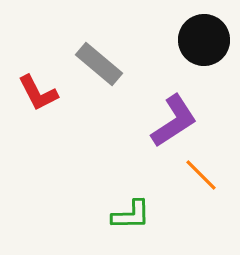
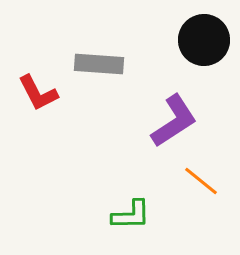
gray rectangle: rotated 36 degrees counterclockwise
orange line: moved 6 px down; rotated 6 degrees counterclockwise
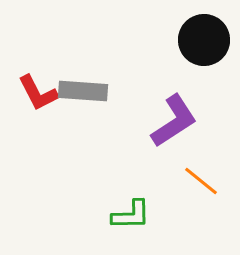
gray rectangle: moved 16 px left, 27 px down
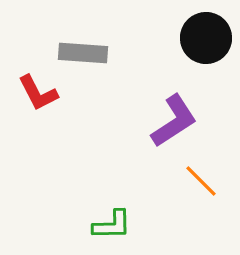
black circle: moved 2 px right, 2 px up
gray rectangle: moved 38 px up
orange line: rotated 6 degrees clockwise
green L-shape: moved 19 px left, 10 px down
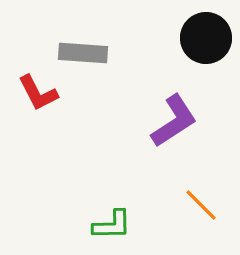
orange line: moved 24 px down
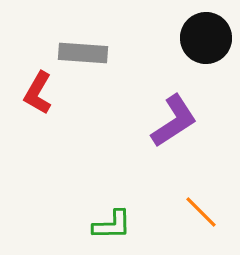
red L-shape: rotated 57 degrees clockwise
orange line: moved 7 px down
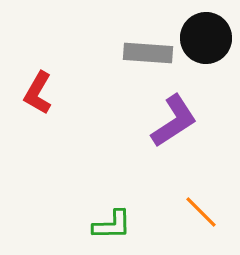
gray rectangle: moved 65 px right
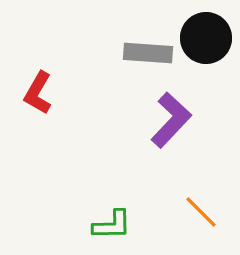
purple L-shape: moved 3 px left, 1 px up; rotated 14 degrees counterclockwise
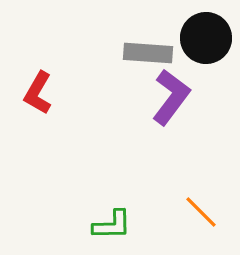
purple L-shape: moved 23 px up; rotated 6 degrees counterclockwise
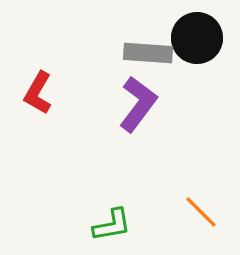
black circle: moved 9 px left
purple L-shape: moved 33 px left, 7 px down
green L-shape: rotated 9 degrees counterclockwise
